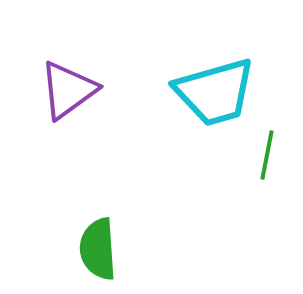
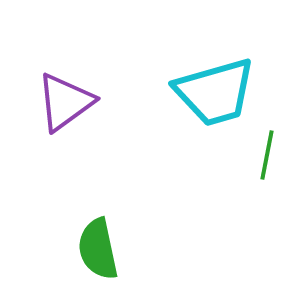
purple triangle: moved 3 px left, 12 px down
green semicircle: rotated 8 degrees counterclockwise
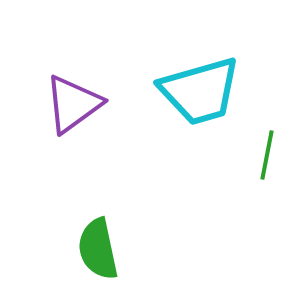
cyan trapezoid: moved 15 px left, 1 px up
purple triangle: moved 8 px right, 2 px down
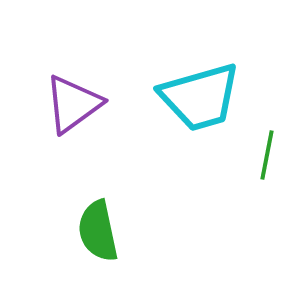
cyan trapezoid: moved 6 px down
green semicircle: moved 18 px up
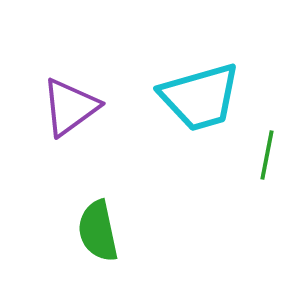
purple triangle: moved 3 px left, 3 px down
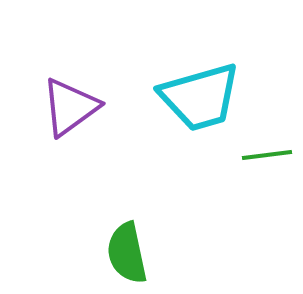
green line: rotated 72 degrees clockwise
green semicircle: moved 29 px right, 22 px down
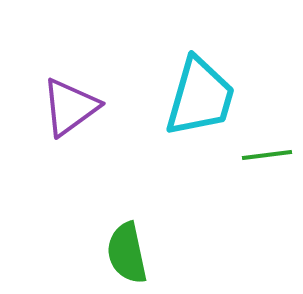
cyan trapezoid: rotated 58 degrees counterclockwise
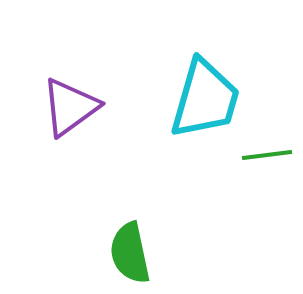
cyan trapezoid: moved 5 px right, 2 px down
green semicircle: moved 3 px right
